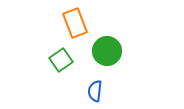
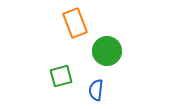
green square: moved 16 px down; rotated 20 degrees clockwise
blue semicircle: moved 1 px right, 1 px up
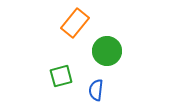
orange rectangle: rotated 60 degrees clockwise
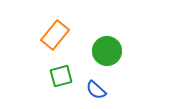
orange rectangle: moved 20 px left, 12 px down
blue semicircle: rotated 55 degrees counterclockwise
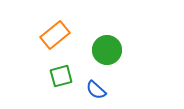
orange rectangle: rotated 12 degrees clockwise
green circle: moved 1 px up
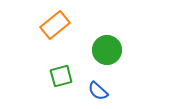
orange rectangle: moved 10 px up
blue semicircle: moved 2 px right, 1 px down
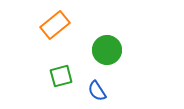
blue semicircle: moved 1 px left; rotated 15 degrees clockwise
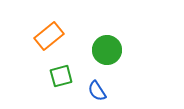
orange rectangle: moved 6 px left, 11 px down
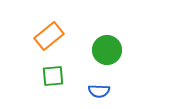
green square: moved 8 px left; rotated 10 degrees clockwise
blue semicircle: moved 2 px right; rotated 55 degrees counterclockwise
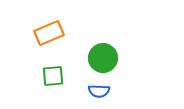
orange rectangle: moved 3 px up; rotated 16 degrees clockwise
green circle: moved 4 px left, 8 px down
